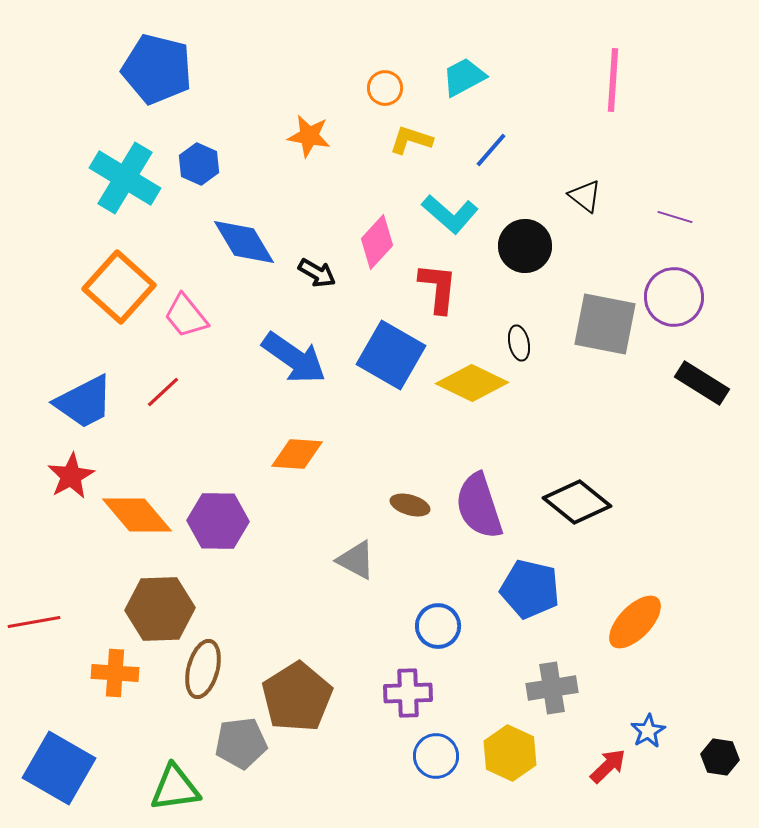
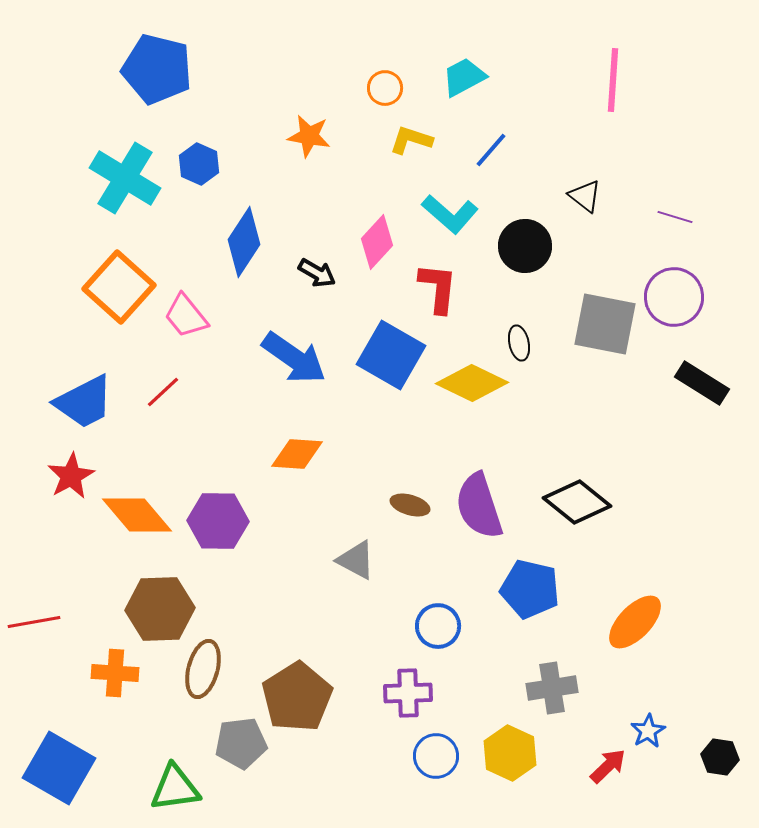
blue diamond at (244, 242): rotated 64 degrees clockwise
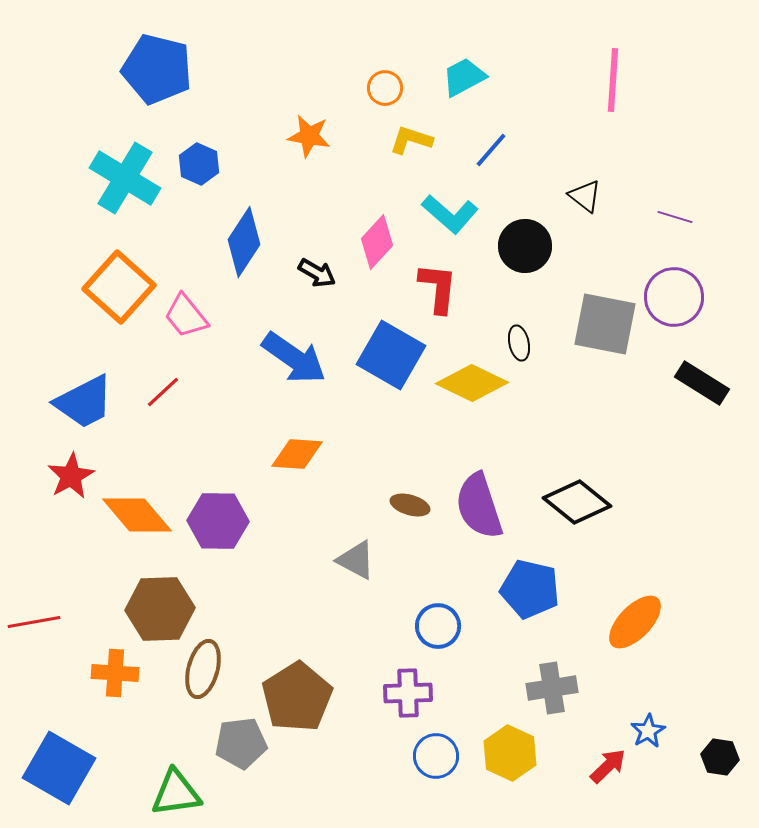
green triangle at (175, 788): moved 1 px right, 5 px down
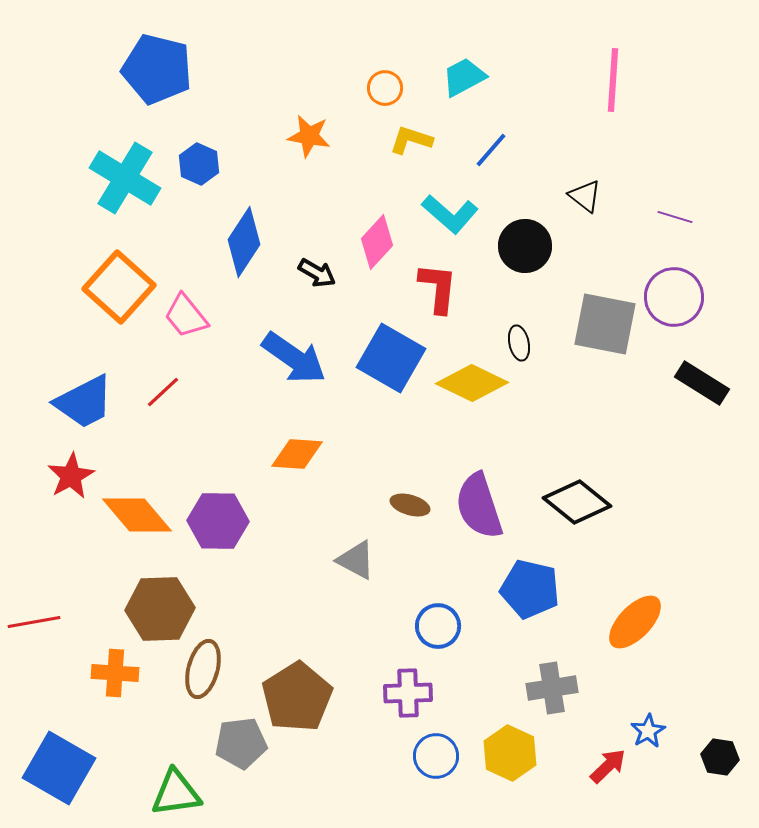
blue square at (391, 355): moved 3 px down
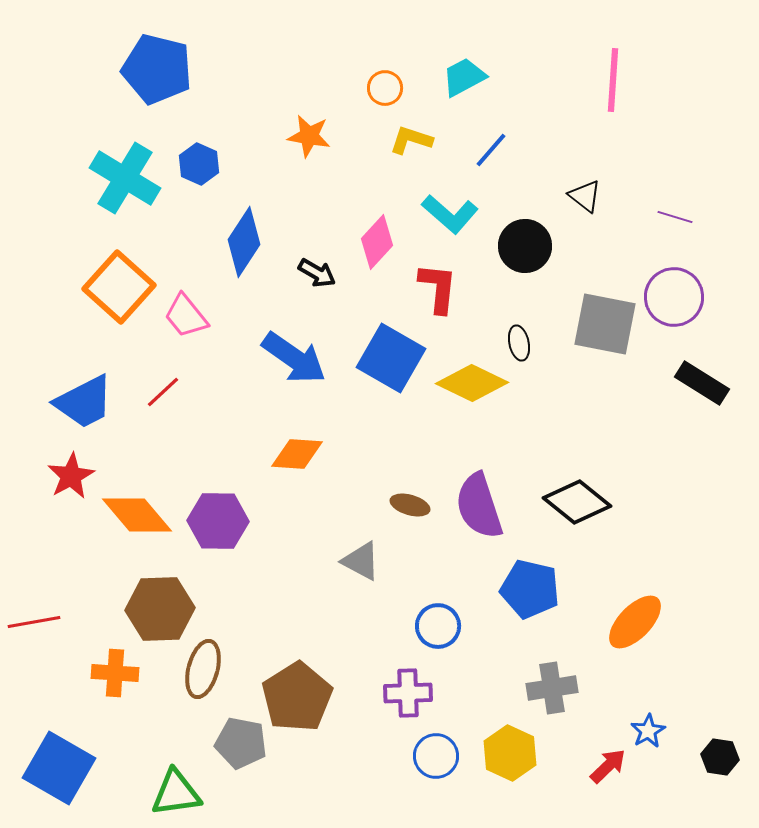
gray triangle at (356, 560): moved 5 px right, 1 px down
gray pentagon at (241, 743): rotated 18 degrees clockwise
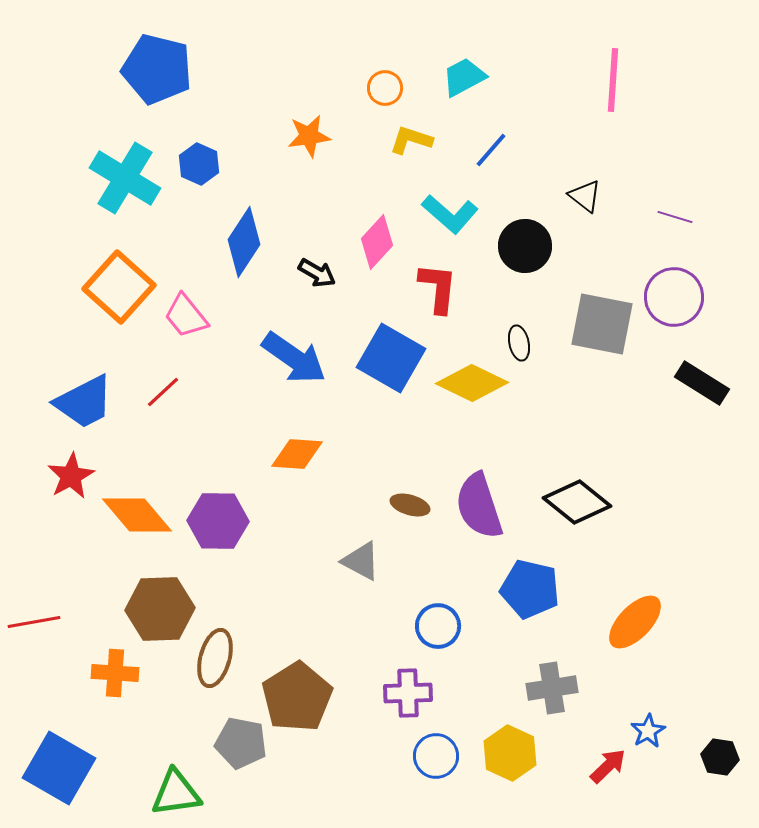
orange star at (309, 136): rotated 18 degrees counterclockwise
gray square at (605, 324): moved 3 px left
brown ellipse at (203, 669): moved 12 px right, 11 px up
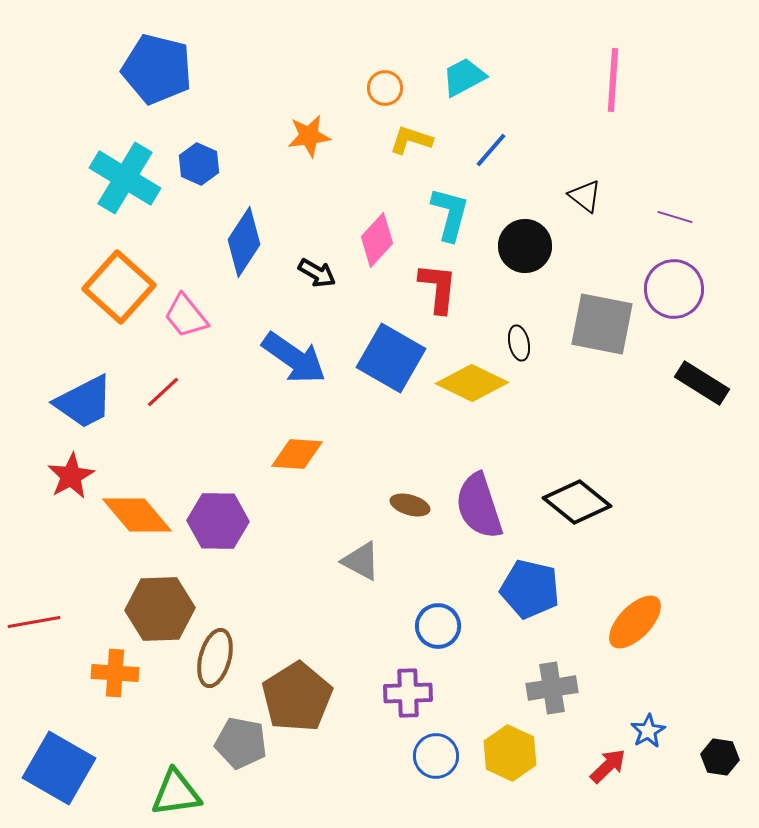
cyan L-shape at (450, 214): rotated 116 degrees counterclockwise
pink diamond at (377, 242): moved 2 px up
purple circle at (674, 297): moved 8 px up
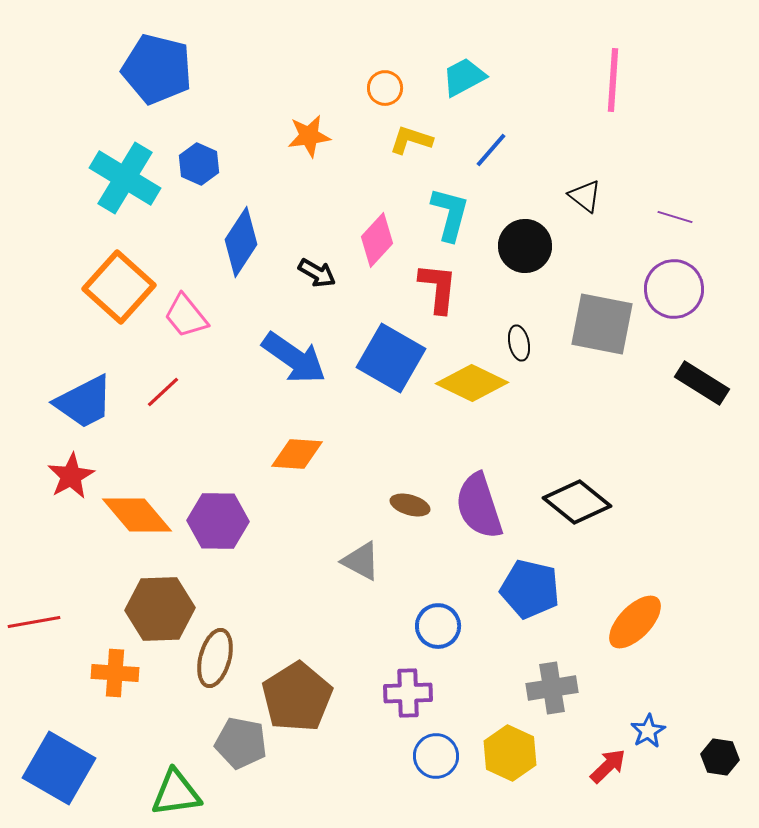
blue diamond at (244, 242): moved 3 px left
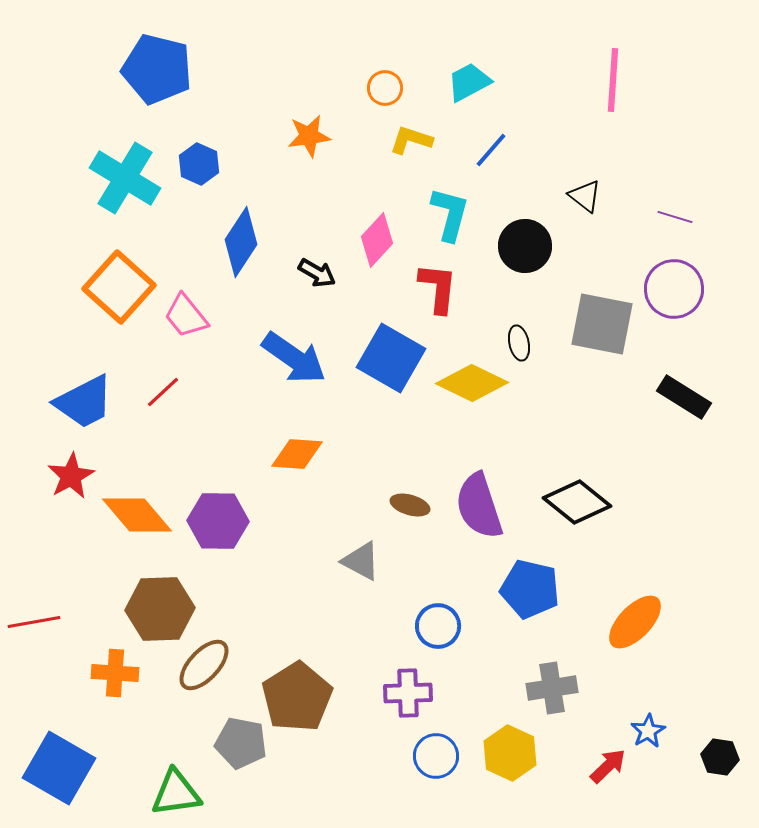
cyan trapezoid at (464, 77): moved 5 px right, 5 px down
black rectangle at (702, 383): moved 18 px left, 14 px down
brown ellipse at (215, 658): moved 11 px left, 7 px down; rotated 28 degrees clockwise
